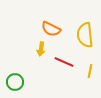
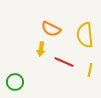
yellow line: moved 1 px up
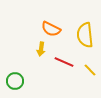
yellow line: rotated 56 degrees counterclockwise
green circle: moved 1 px up
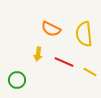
yellow semicircle: moved 1 px left, 1 px up
yellow arrow: moved 3 px left, 5 px down
yellow line: moved 2 px down; rotated 16 degrees counterclockwise
green circle: moved 2 px right, 1 px up
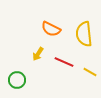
yellow arrow: rotated 24 degrees clockwise
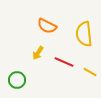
orange semicircle: moved 4 px left, 3 px up
yellow arrow: moved 1 px up
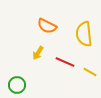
red line: moved 1 px right
green circle: moved 5 px down
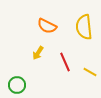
yellow semicircle: moved 7 px up
red line: rotated 42 degrees clockwise
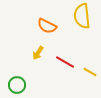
yellow semicircle: moved 2 px left, 11 px up
red line: rotated 36 degrees counterclockwise
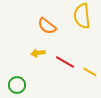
orange semicircle: rotated 12 degrees clockwise
yellow arrow: rotated 48 degrees clockwise
